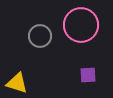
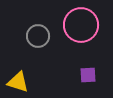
gray circle: moved 2 px left
yellow triangle: moved 1 px right, 1 px up
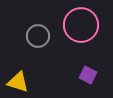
purple square: rotated 30 degrees clockwise
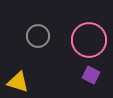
pink circle: moved 8 px right, 15 px down
purple square: moved 3 px right
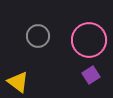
purple square: rotated 30 degrees clockwise
yellow triangle: rotated 20 degrees clockwise
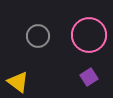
pink circle: moved 5 px up
purple square: moved 2 px left, 2 px down
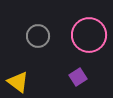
purple square: moved 11 px left
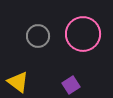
pink circle: moved 6 px left, 1 px up
purple square: moved 7 px left, 8 px down
